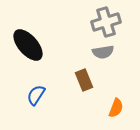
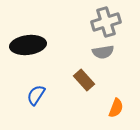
black ellipse: rotated 56 degrees counterclockwise
brown rectangle: rotated 20 degrees counterclockwise
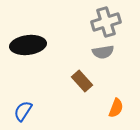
brown rectangle: moved 2 px left, 1 px down
blue semicircle: moved 13 px left, 16 px down
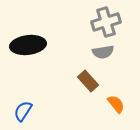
brown rectangle: moved 6 px right
orange semicircle: moved 4 px up; rotated 60 degrees counterclockwise
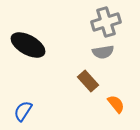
black ellipse: rotated 36 degrees clockwise
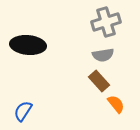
black ellipse: rotated 24 degrees counterclockwise
gray semicircle: moved 3 px down
brown rectangle: moved 11 px right
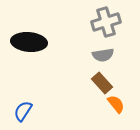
black ellipse: moved 1 px right, 3 px up
brown rectangle: moved 3 px right, 2 px down
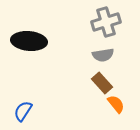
black ellipse: moved 1 px up
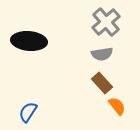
gray cross: rotated 24 degrees counterclockwise
gray semicircle: moved 1 px left, 1 px up
orange semicircle: moved 1 px right, 2 px down
blue semicircle: moved 5 px right, 1 px down
